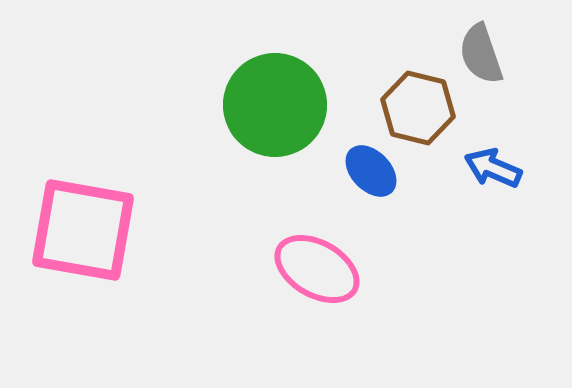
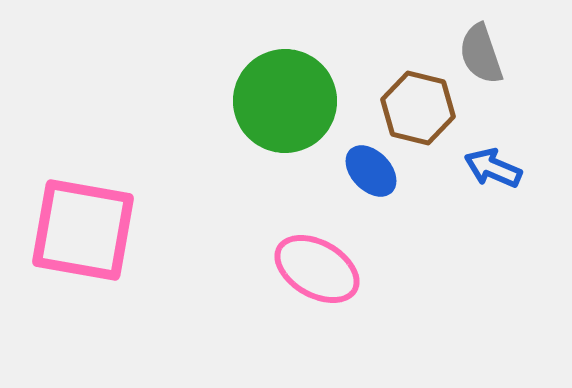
green circle: moved 10 px right, 4 px up
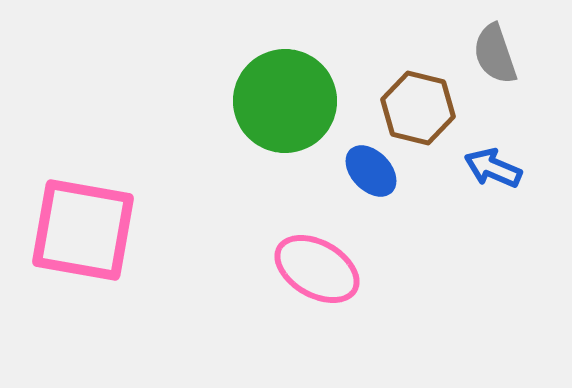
gray semicircle: moved 14 px right
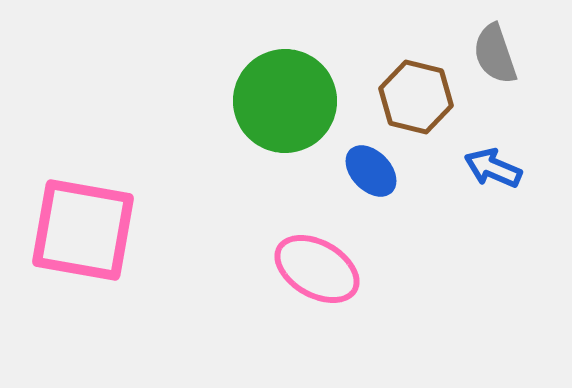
brown hexagon: moved 2 px left, 11 px up
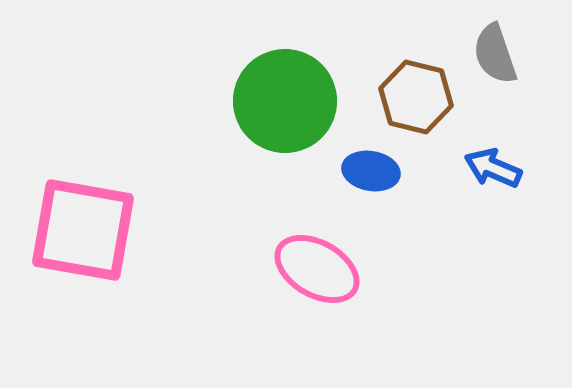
blue ellipse: rotated 36 degrees counterclockwise
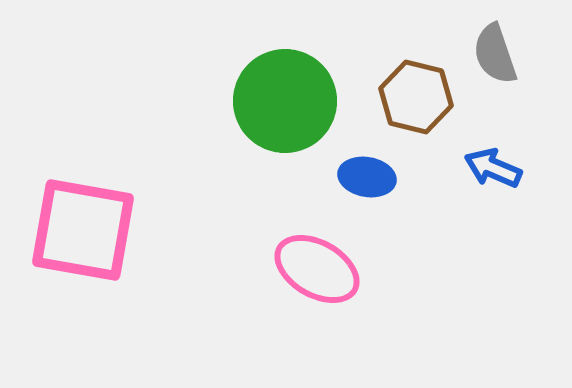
blue ellipse: moved 4 px left, 6 px down
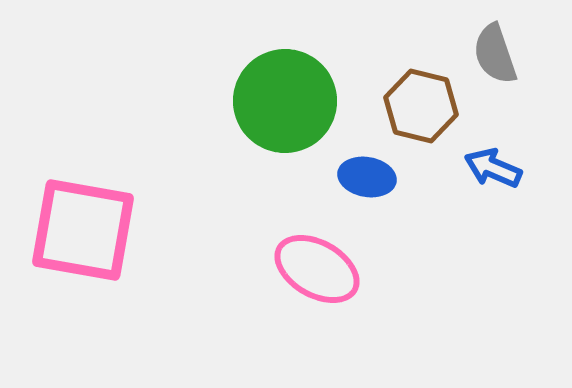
brown hexagon: moved 5 px right, 9 px down
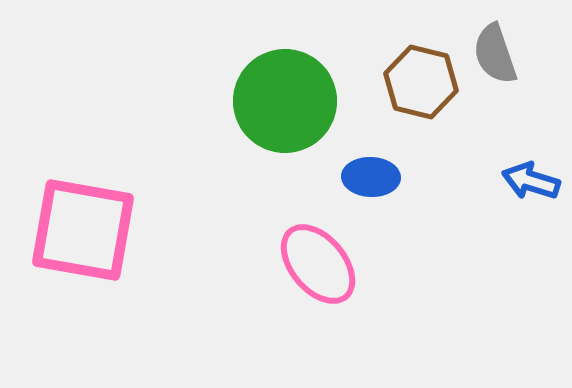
brown hexagon: moved 24 px up
blue arrow: moved 38 px right, 13 px down; rotated 6 degrees counterclockwise
blue ellipse: moved 4 px right; rotated 8 degrees counterclockwise
pink ellipse: moved 1 px right, 5 px up; rotated 20 degrees clockwise
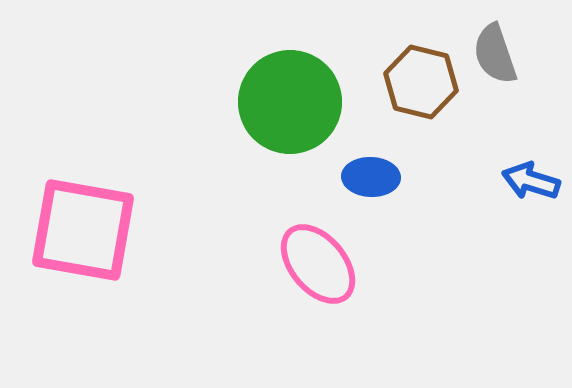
green circle: moved 5 px right, 1 px down
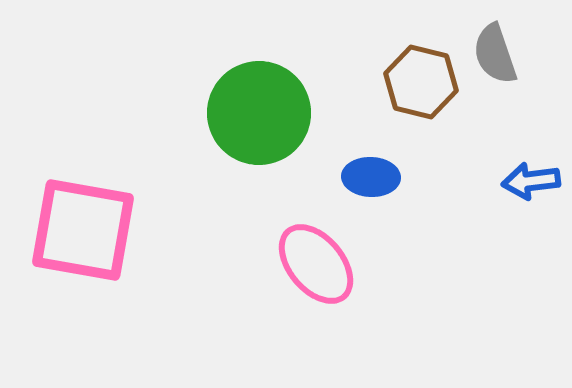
green circle: moved 31 px left, 11 px down
blue arrow: rotated 24 degrees counterclockwise
pink ellipse: moved 2 px left
